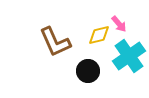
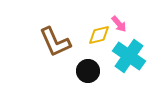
cyan cross: rotated 20 degrees counterclockwise
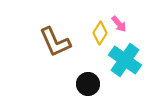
yellow diamond: moved 1 px right, 2 px up; rotated 45 degrees counterclockwise
cyan cross: moved 4 px left, 4 px down
black circle: moved 13 px down
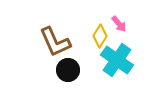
yellow diamond: moved 3 px down
cyan cross: moved 8 px left
black circle: moved 20 px left, 14 px up
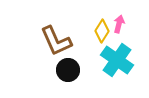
pink arrow: rotated 126 degrees counterclockwise
yellow diamond: moved 2 px right, 5 px up
brown L-shape: moved 1 px right, 1 px up
